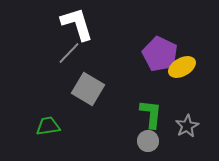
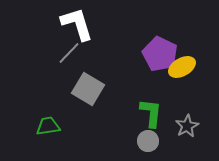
green L-shape: moved 1 px up
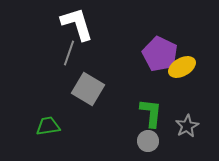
gray line: rotated 25 degrees counterclockwise
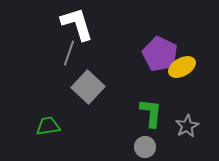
gray square: moved 2 px up; rotated 12 degrees clockwise
gray circle: moved 3 px left, 6 px down
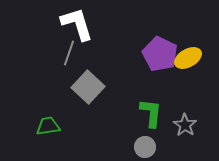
yellow ellipse: moved 6 px right, 9 px up
gray star: moved 2 px left, 1 px up; rotated 10 degrees counterclockwise
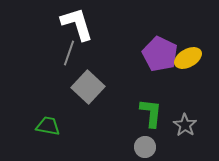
green trapezoid: rotated 20 degrees clockwise
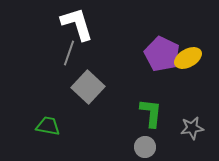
purple pentagon: moved 2 px right
gray star: moved 7 px right, 3 px down; rotated 30 degrees clockwise
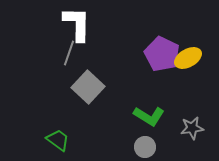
white L-shape: rotated 18 degrees clockwise
green L-shape: moved 2 px left, 3 px down; rotated 116 degrees clockwise
green trapezoid: moved 10 px right, 14 px down; rotated 25 degrees clockwise
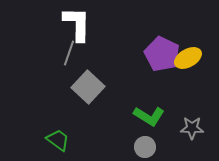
gray star: rotated 10 degrees clockwise
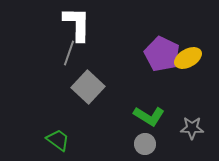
gray circle: moved 3 px up
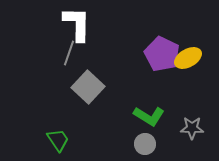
green trapezoid: rotated 20 degrees clockwise
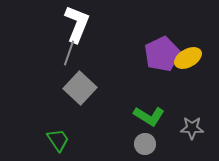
white L-shape: rotated 21 degrees clockwise
purple pentagon: rotated 20 degrees clockwise
gray square: moved 8 px left, 1 px down
